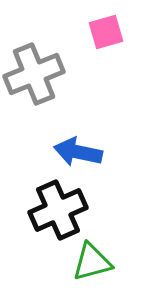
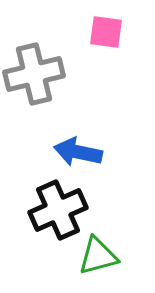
pink square: rotated 24 degrees clockwise
gray cross: rotated 8 degrees clockwise
green triangle: moved 6 px right, 6 px up
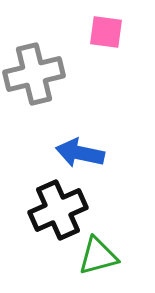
blue arrow: moved 2 px right, 1 px down
